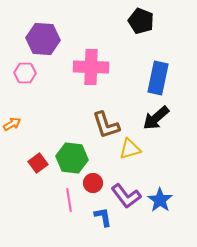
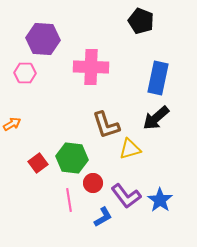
blue L-shape: rotated 70 degrees clockwise
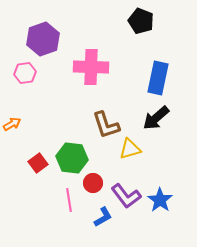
purple hexagon: rotated 24 degrees counterclockwise
pink hexagon: rotated 10 degrees counterclockwise
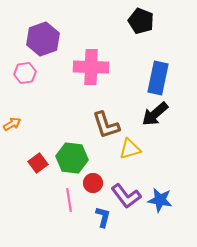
black arrow: moved 1 px left, 4 px up
blue star: rotated 25 degrees counterclockwise
blue L-shape: rotated 45 degrees counterclockwise
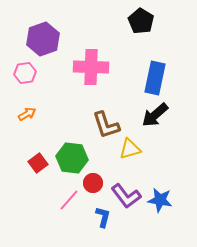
black pentagon: rotated 10 degrees clockwise
blue rectangle: moved 3 px left
black arrow: moved 1 px down
orange arrow: moved 15 px right, 10 px up
pink line: rotated 50 degrees clockwise
